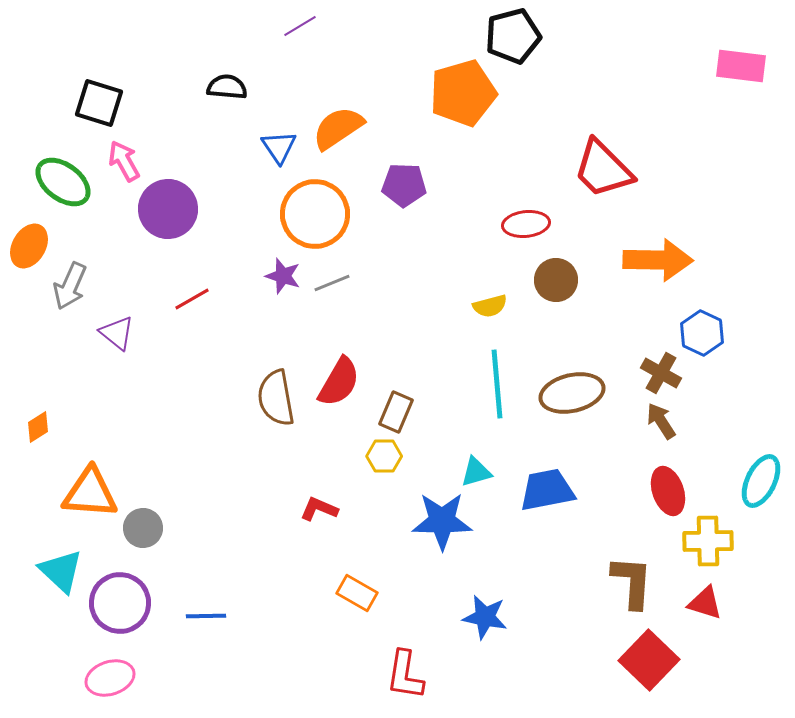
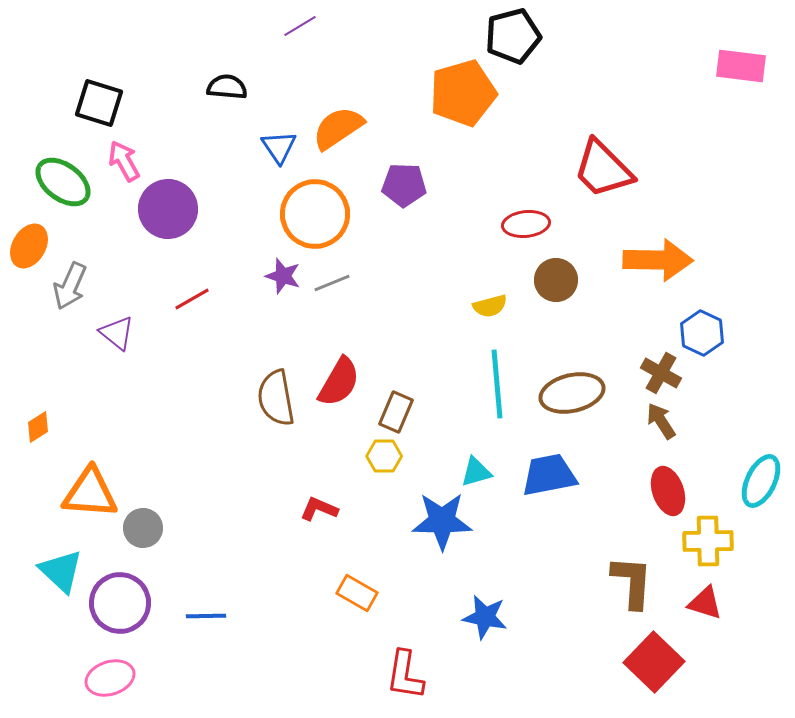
blue trapezoid at (547, 490): moved 2 px right, 15 px up
red square at (649, 660): moved 5 px right, 2 px down
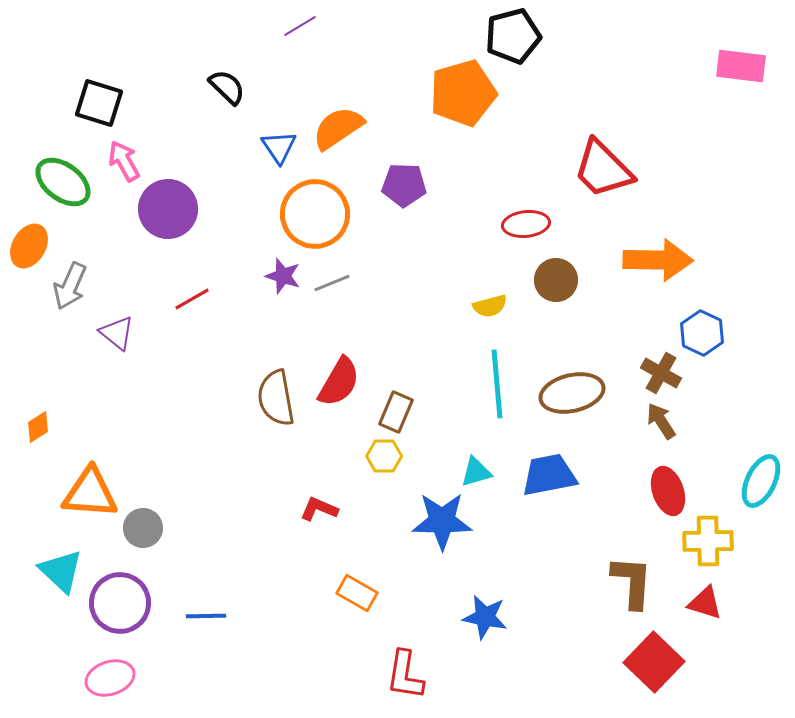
black semicircle at (227, 87): rotated 39 degrees clockwise
